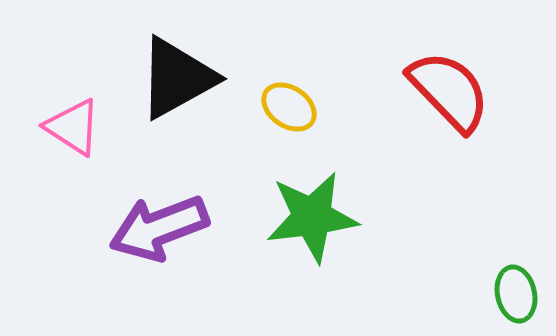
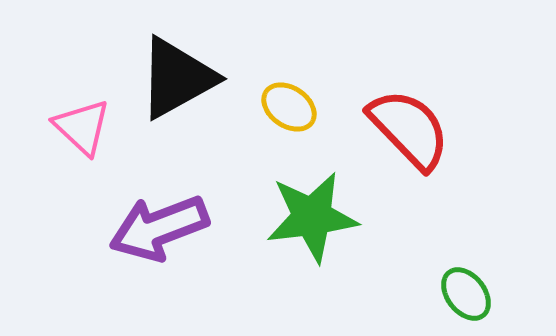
red semicircle: moved 40 px left, 38 px down
pink triangle: moved 9 px right; rotated 10 degrees clockwise
green ellipse: moved 50 px left; rotated 26 degrees counterclockwise
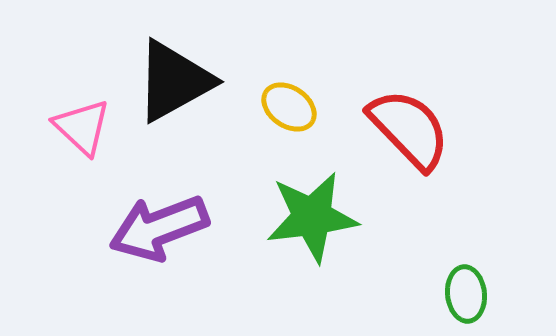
black triangle: moved 3 px left, 3 px down
green ellipse: rotated 32 degrees clockwise
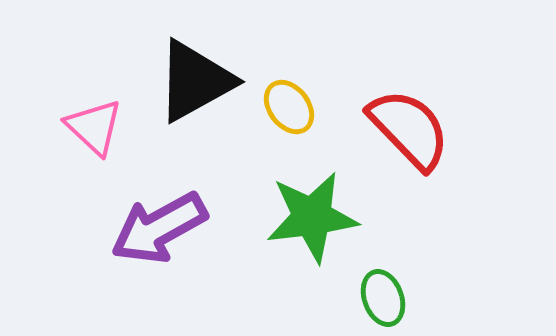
black triangle: moved 21 px right
yellow ellipse: rotated 18 degrees clockwise
pink triangle: moved 12 px right
purple arrow: rotated 8 degrees counterclockwise
green ellipse: moved 83 px left, 4 px down; rotated 14 degrees counterclockwise
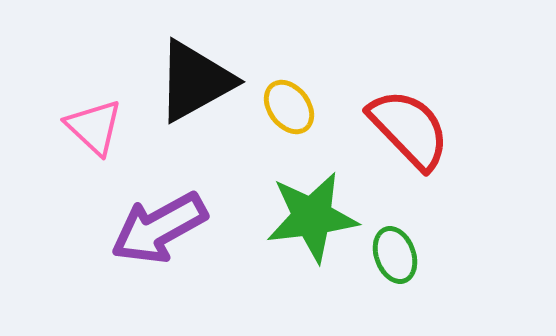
green ellipse: moved 12 px right, 43 px up
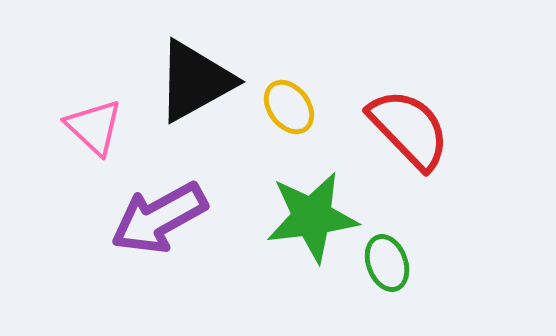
purple arrow: moved 10 px up
green ellipse: moved 8 px left, 8 px down
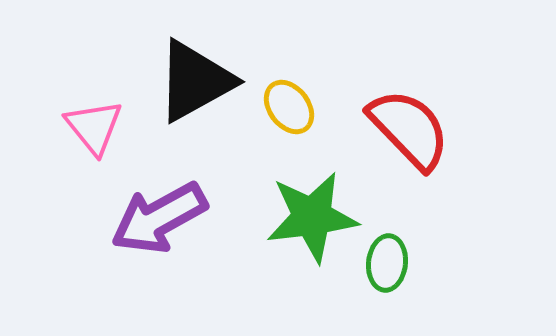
pink triangle: rotated 8 degrees clockwise
green ellipse: rotated 26 degrees clockwise
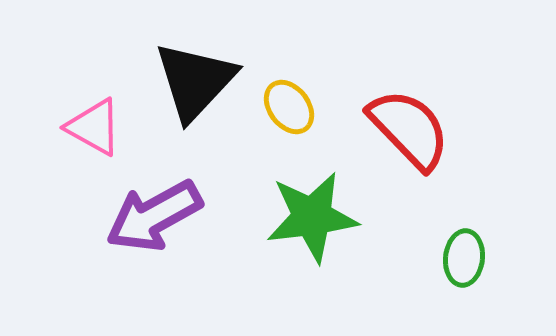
black triangle: rotated 18 degrees counterclockwise
pink triangle: rotated 22 degrees counterclockwise
purple arrow: moved 5 px left, 2 px up
green ellipse: moved 77 px right, 5 px up
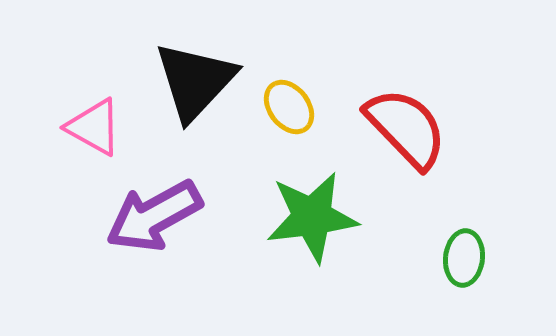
red semicircle: moved 3 px left, 1 px up
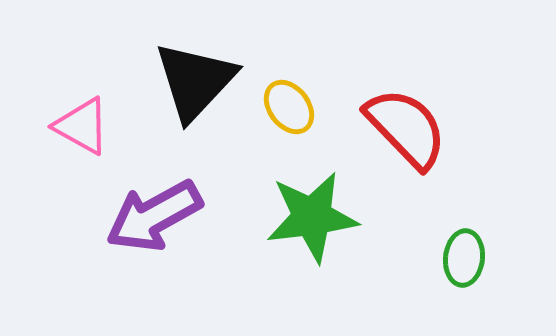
pink triangle: moved 12 px left, 1 px up
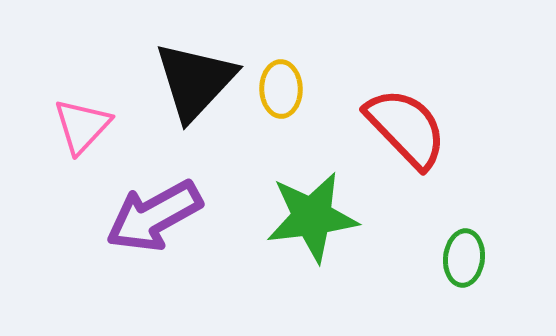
yellow ellipse: moved 8 px left, 18 px up; rotated 36 degrees clockwise
pink triangle: rotated 44 degrees clockwise
